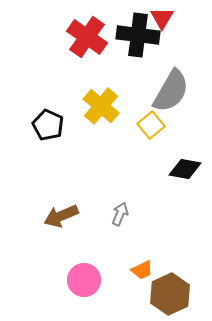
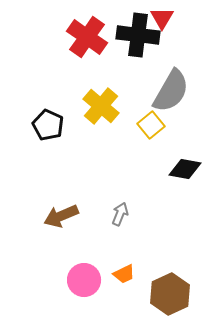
orange trapezoid: moved 18 px left, 4 px down
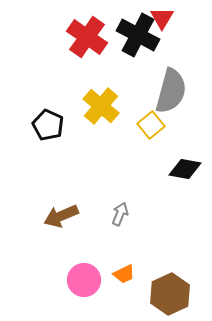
black cross: rotated 21 degrees clockwise
gray semicircle: rotated 15 degrees counterclockwise
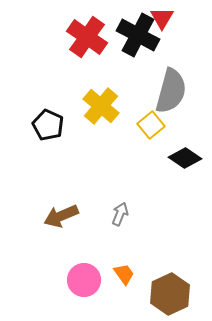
black diamond: moved 11 px up; rotated 24 degrees clockwise
orange trapezoid: rotated 100 degrees counterclockwise
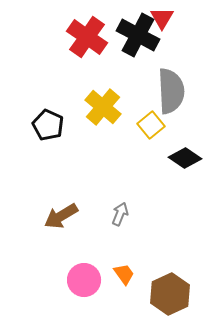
gray semicircle: rotated 18 degrees counterclockwise
yellow cross: moved 2 px right, 1 px down
brown arrow: rotated 8 degrees counterclockwise
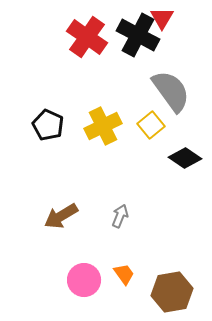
gray semicircle: rotated 33 degrees counterclockwise
yellow cross: moved 19 px down; rotated 24 degrees clockwise
gray arrow: moved 2 px down
brown hexagon: moved 2 px right, 2 px up; rotated 15 degrees clockwise
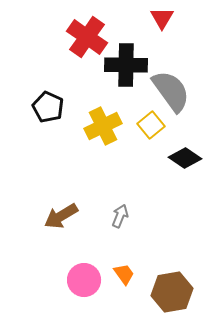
black cross: moved 12 px left, 30 px down; rotated 27 degrees counterclockwise
black pentagon: moved 18 px up
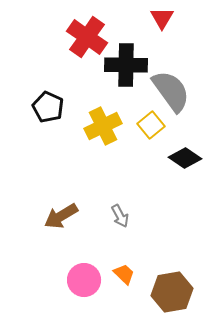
gray arrow: rotated 130 degrees clockwise
orange trapezoid: rotated 10 degrees counterclockwise
